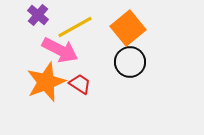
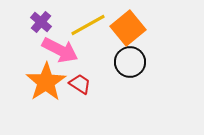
purple cross: moved 3 px right, 7 px down
yellow line: moved 13 px right, 2 px up
orange star: rotated 12 degrees counterclockwise
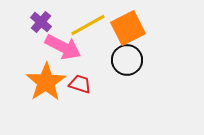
orange square: rotated 12 degrees clockwise
pink arrow: moved 3 px right, 3 px up
black circle: moved 3 px left, 2 px up
red trapezoid: rotated 15 degrees counterclockwise
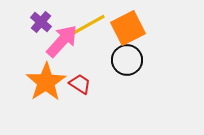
pink arrow: moved 1 px left, 6 px up; rotated 75 degrees counterclockwise
red trapezoid: rotated 15 degrees clockwise
